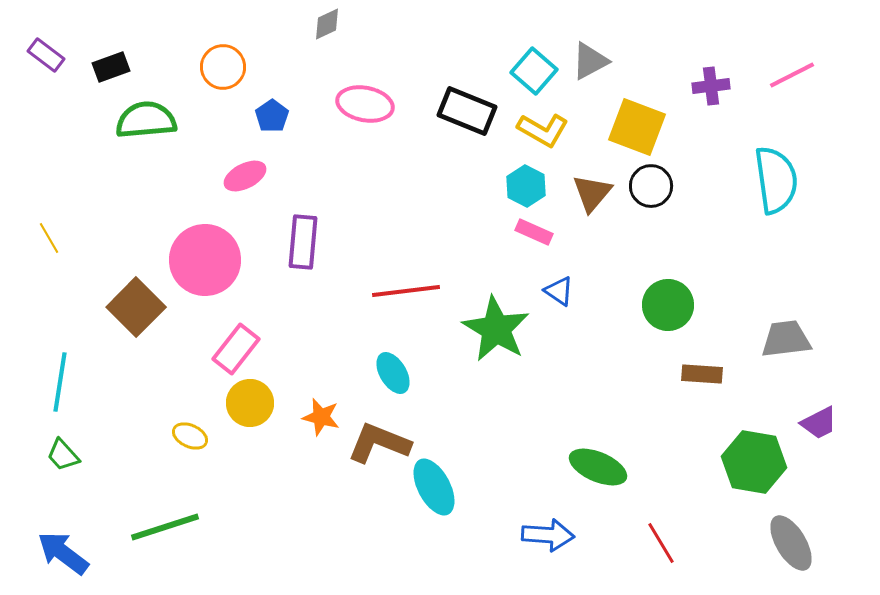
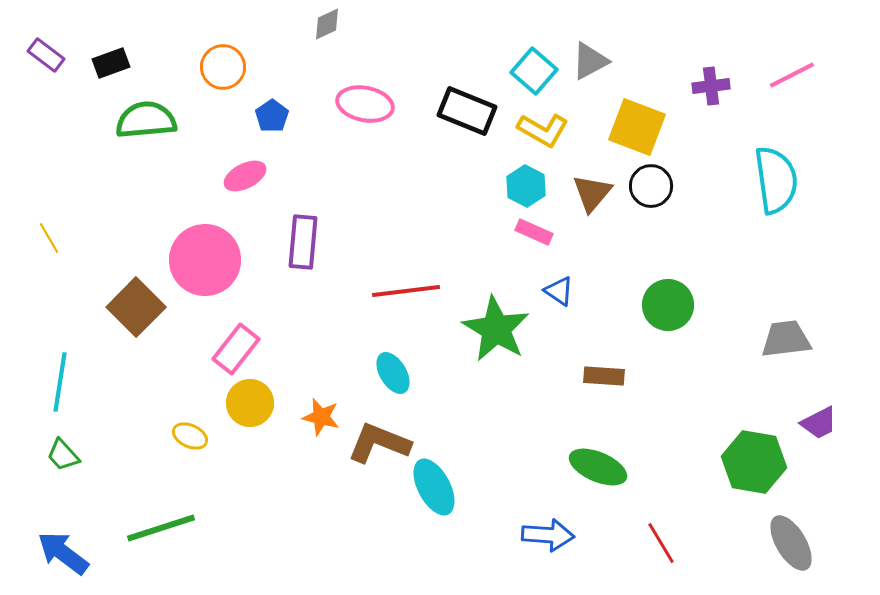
black rectangle at (111, 67): moved 4 px up
brown rectangle at (702, 374): moved 98 px left, 2 px down
green line at (165, 527): moved 4 px left, 1 px down
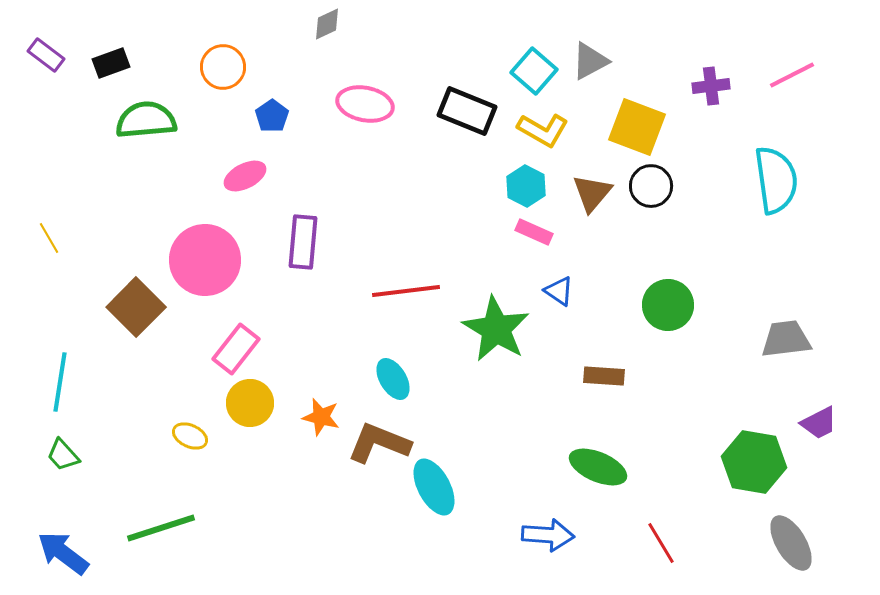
cyan ellipse at (393, 373): moved 6 px down
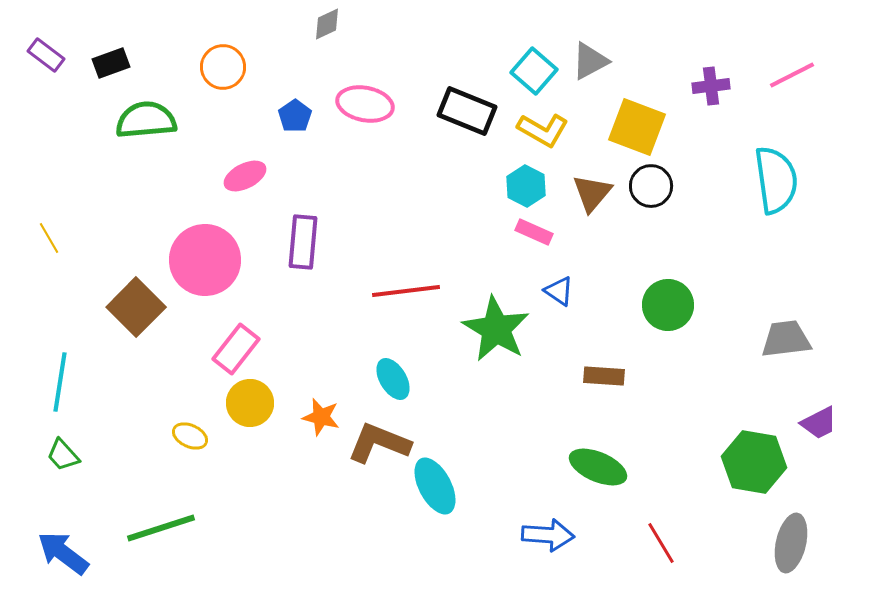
blue pentagon at (272, 116): moved 23 px right
cyan ellipse at (434, 487): moved 1 px right, 1 px up
gray ellipse at (791, 543): rotated 44 degrees clockwise
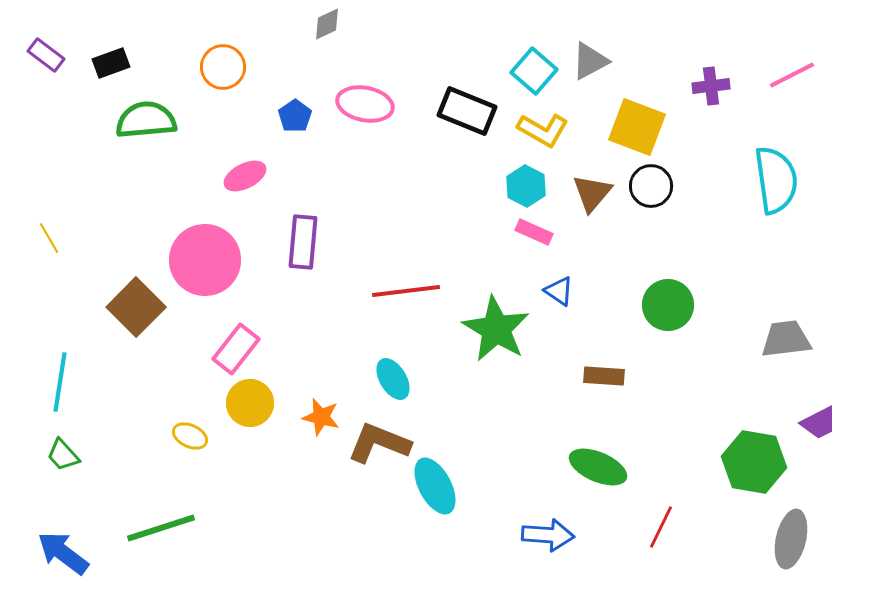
red line at (661, 543): moved 16 px up; rotated 57 degrees clockwise
gray ellipse at (791, 543): moved 4 px up
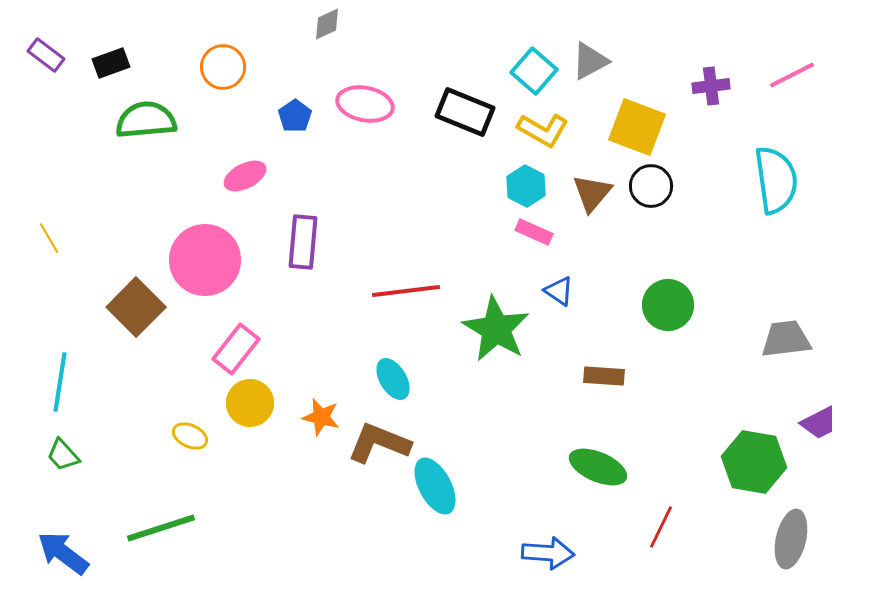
black rectangle at (467, 111): moved 2 px left, 1 px down
blue arrow at (548, 535): moved 18 px down
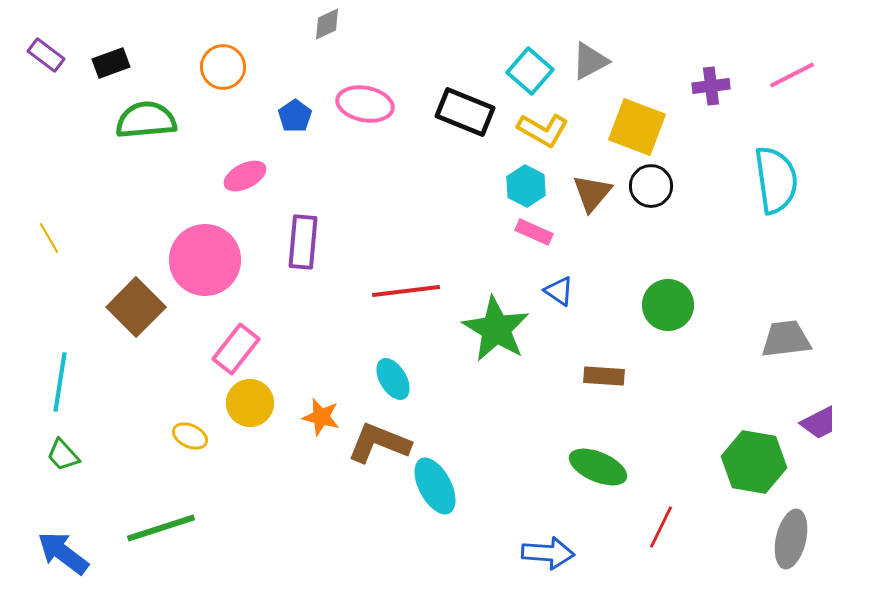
cyan square at (534, 71): moved 4 px left
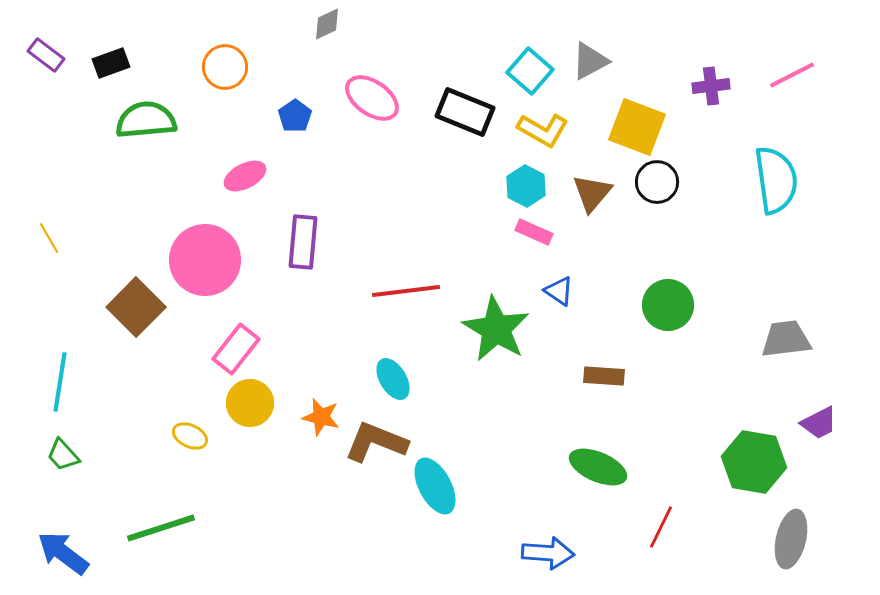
orange circle at (223, 67): moved 2 px right
pink ellipse at (365, 104): moved 7 px right, 6 px up; rotated 24 degrees clockwise
black circle at (651, 186): moved 6 px right, 4 px up
brown L-shape at (379, 443): moved 3 px left, 1 px up
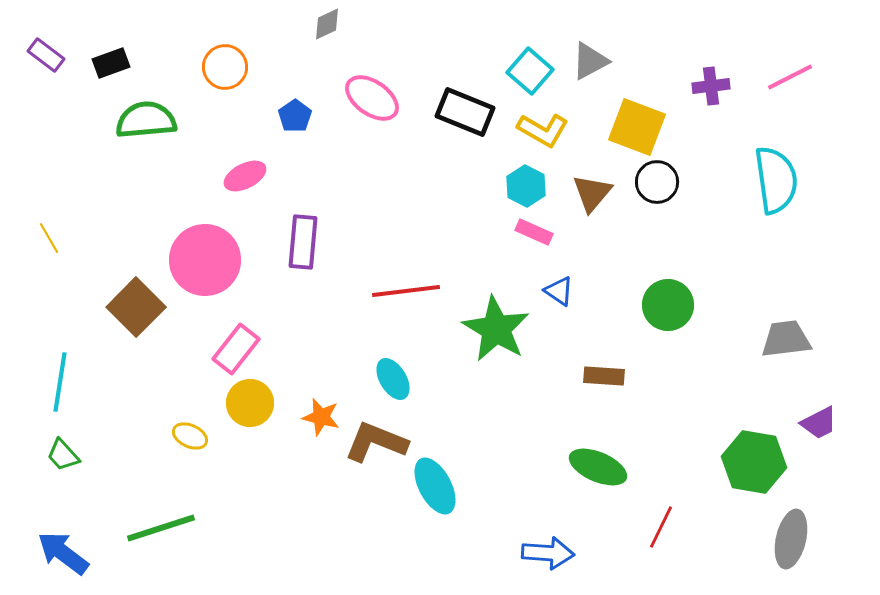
pink line at (792, 75): moved 2 px left, 2 px down
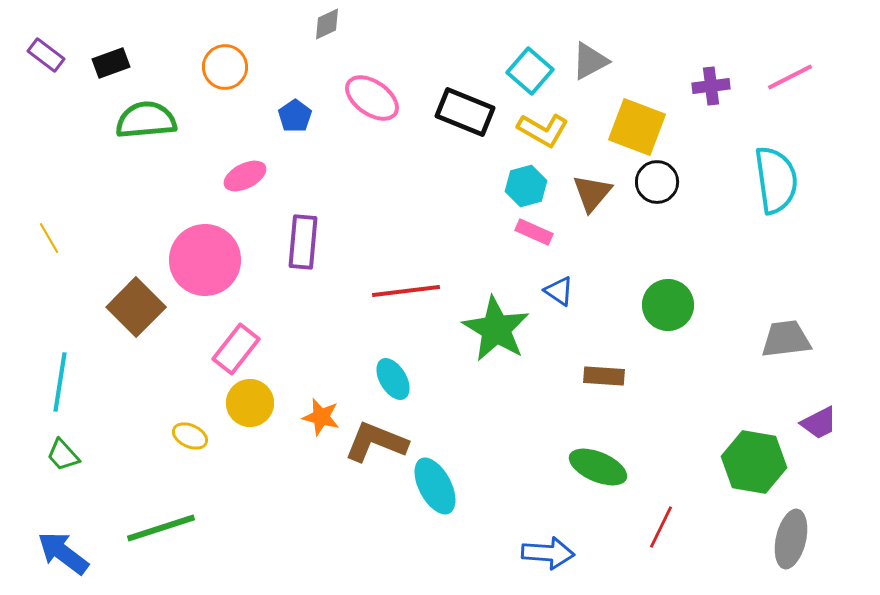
cyan hexagon at (526, 186): rotated 18 degrees clockwise
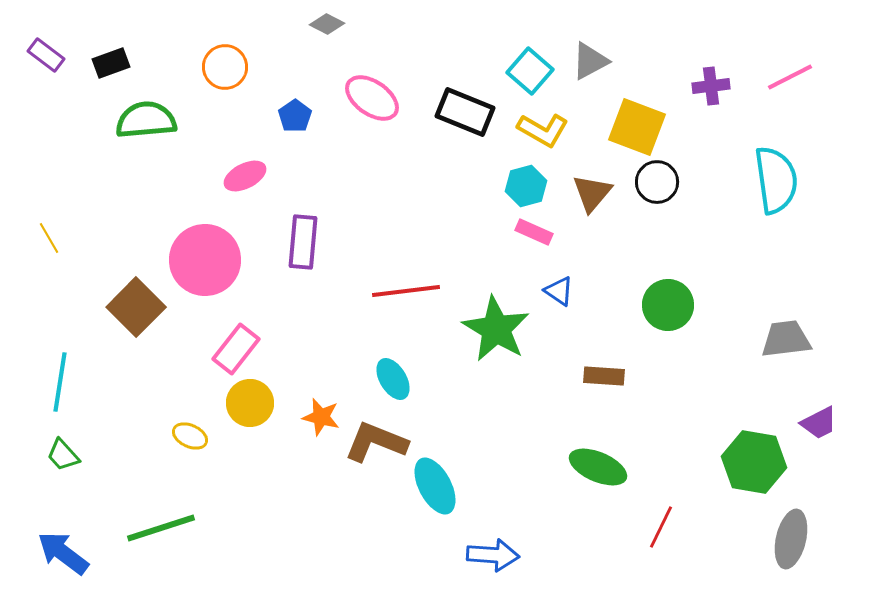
gray diamond at (327, 24): rotated 52 degrees clockwise
blue arrow at (548, 553): moved 55 px left, 2 px down
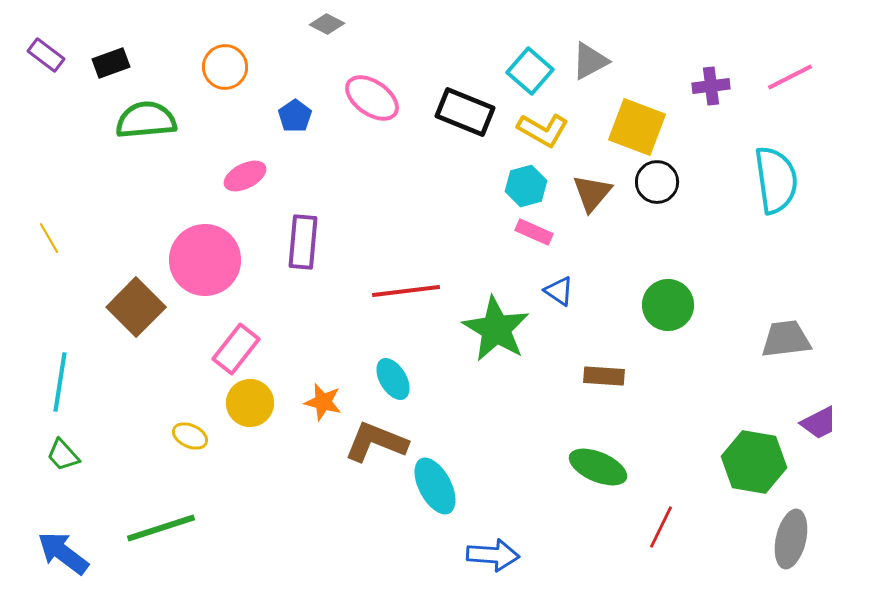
orange star at (321, 417): moved 2 px right, 15 px up
